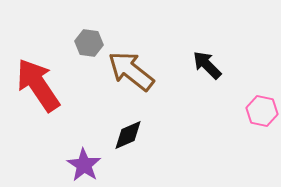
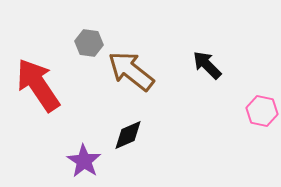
purple star: moved 4 px up
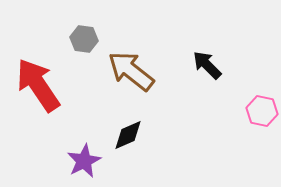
gray hexagon: moved 5 px left, 4 px up
purple star: rotated 12 degrees clockwise
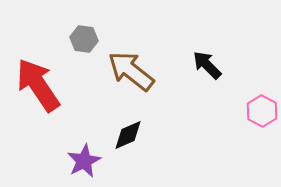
pink hexagon: rotated 16 degrees clockwise
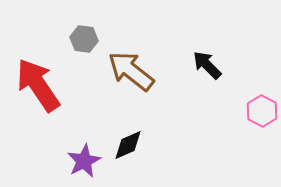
black diamond: moved 10 px down
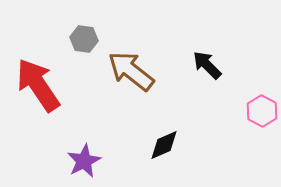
black diamond: moved 36 px right
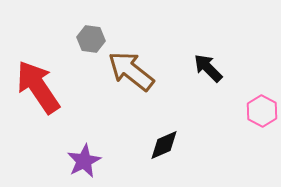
gray hexagon: moved 7 px right
black arrow: moved 1 px right, 3 px down
red arrow: moved 2 px down
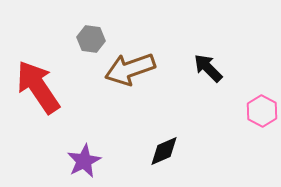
brown arrow: moved 1 px left, 2 px up; rotated 57 degrees counterclockwise
black diamond: moved 6 px down
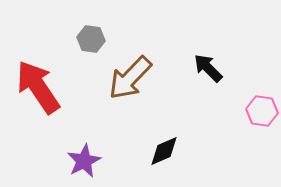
brown arrow: moved 9 px down; rotated 27 degrees counterclockwise
pink hexagon: rotated 20 degrees counterclockwise
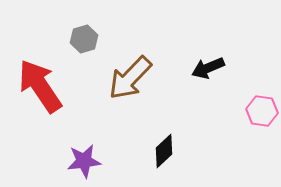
gray hexagon: moved 7 px left; rotated 24 degrees counterclockwise
black arrow: rotated 68 degrees counterclockwise
red arrow: moved 2 px right, 1 px up
black diamond: rotated 20 degrees counterclockwise
purple star: rotated 20 degrees clockwise
